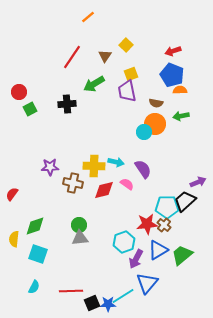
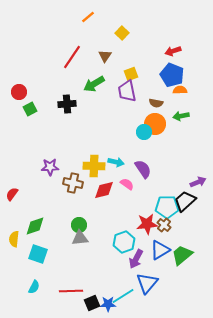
yellow square at (126, 45): moved 4 px left, 12 px up
blue triangle at (158, 250): moved 2 px right
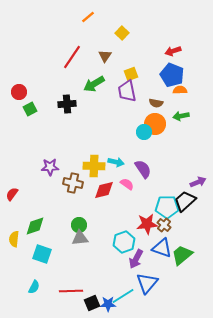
blue triangle at (160, 250): moved 2 px right, 2 px up; rotated 50 degrees clockwise
cyan square at (38, 254): moved 4 px right
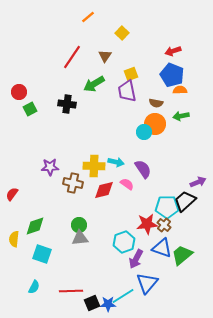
black cross at (67, 104): rotated 12 degrees clockwise
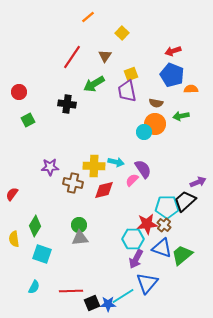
orange semicircle at (180, 90): moved 11 px right, 1 px up
green square at (30, 109): moved 2 px left, 11 px down
pink semicircle at (127, 184): moved 5 px right, 4 px up; rotated 80 degrees counterclockwise
green diamond at (35, 226): rotated 40 degrees counterclockwise
yellow semicircle at (14, 239): rotated 14 degrees counterclockwise
cyan hexagon at (124, 242): moved 9 px right, 3 px up; rotated 20 degrees clockwise
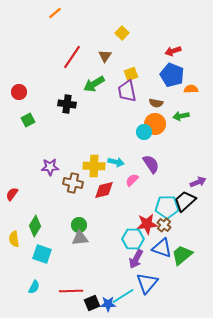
orange line at (88, 17): moved 33 px left, 4 px up
purple semicircle at (143, 169): moved 8 px right, 5 px up
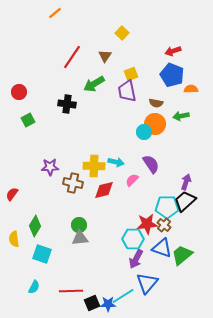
purple arrow at (198, 182): moved 12 px left; rotated 49 degrees counterclockwise
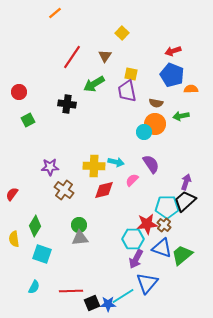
yellow square at (131, 74): rotated 32 degrees clockwise
brown cross at (73, 183): moved 9 px left, 7 px down; rotated 24 degrees clockwise
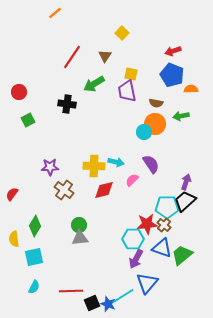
cyan square at (42, 254): moved 8 px left, 3 px down; rotated 30 degrees counterclockwise
blue star at (108, 304): rotated 21 degrees clockwise
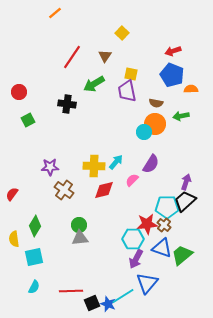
cyan arrow at (116, 162): rotated 63 degrees counterclockwise
purple semicircle at (151, 164): rotated 66 degrees clockwise
